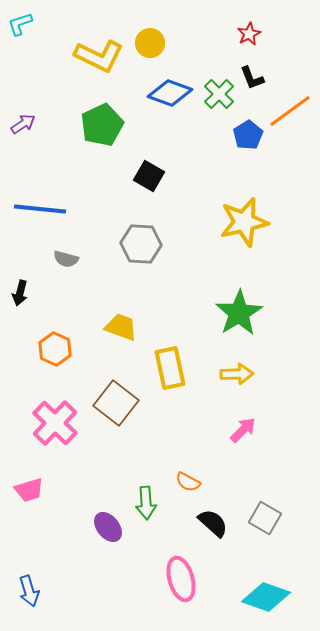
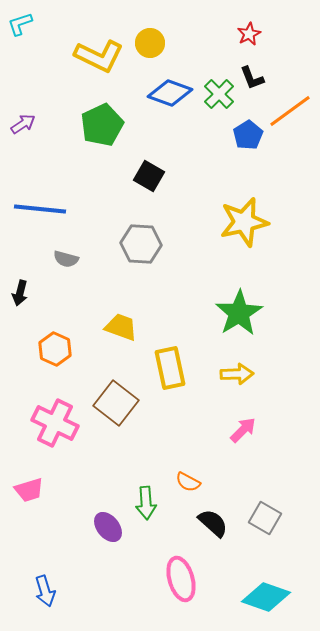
pink cross: rotated 18 degrees counterclockwise
blue arrow: moved 16 px right
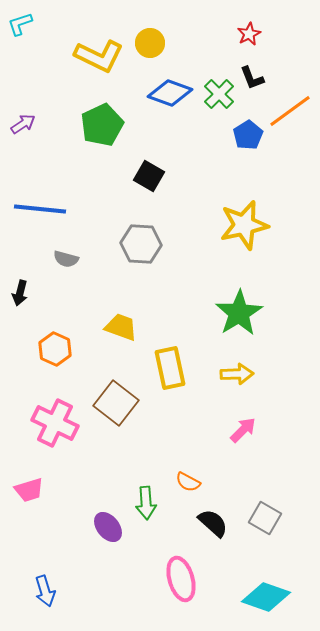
yellow star: moved 3 px down
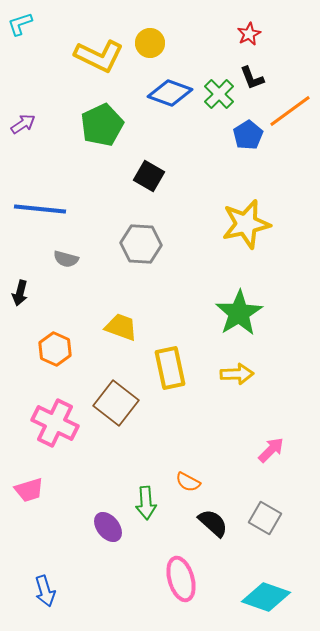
yellow star: moved 2 px right, 1 px up
pink arrow: moved 28 px right, 20 px down
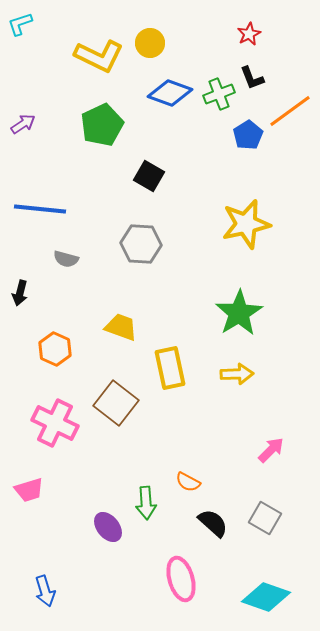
green cross: rotated 24 degrees clockwise
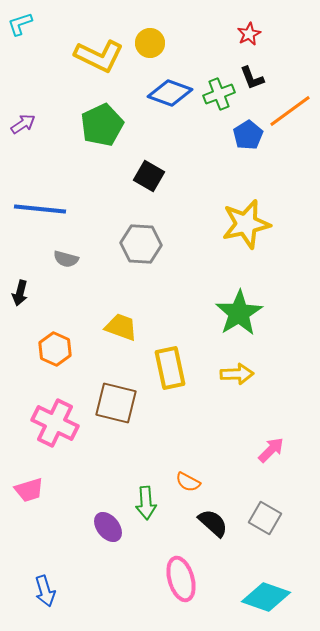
brown square: rotated 24 degrees counterclockwise
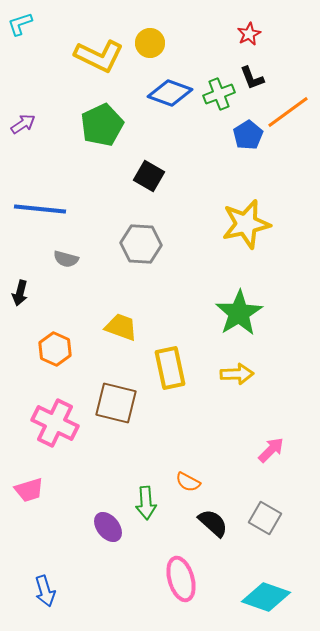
orange line: moved 2 px left, 1 px down
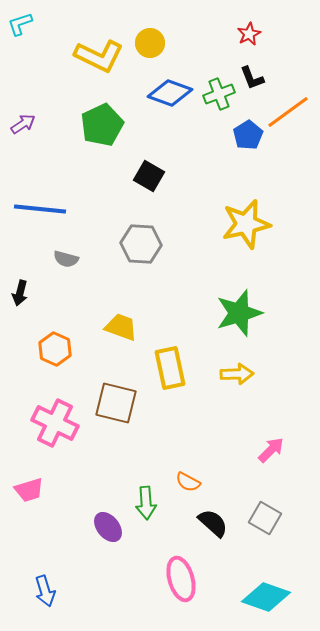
green star: rotated 15 degrees clockwise
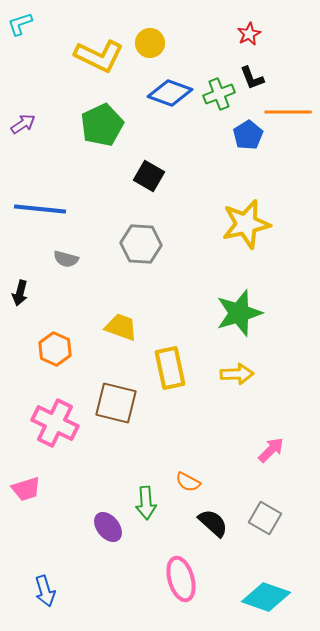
orange line: rotated 36 degrees clockwise
pink trapezoid: moved 3 px left, 1 px up
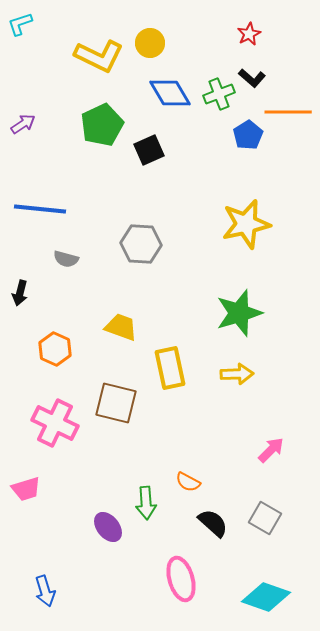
black L-shape: rotated 28 degrees counterclockwise
blue diamond: rotated 39 degrees clockwise
black square: moved 26 px up; rotated 36 degrees clockwise
